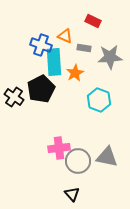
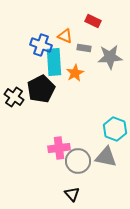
cyan hexagon: moved 16 px right, 29 px down
gray triangle: moved 1 px left
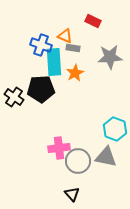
gray rectangle: moved 11 px left
black pentagon: rotated 24 degrees clockwise
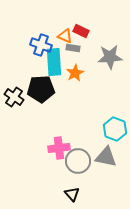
red rectangle: moved 12 px left, 10 px down
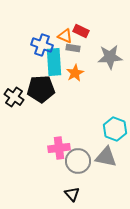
blue cross: moved 1 px right
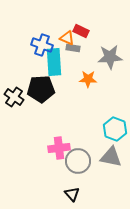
orange triangle: moved 2 px right, 2 px down
orange star: moved 13 px right, 6 px down; rotated 30 degrees clockwise
gray triangle: moved 5 px right
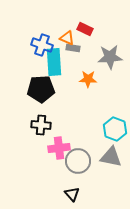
red rectangle: moved 4 px right, 2 px up
black cross: moved 27 px right, 28 px down; rotated 30 degrees counterclockwise
